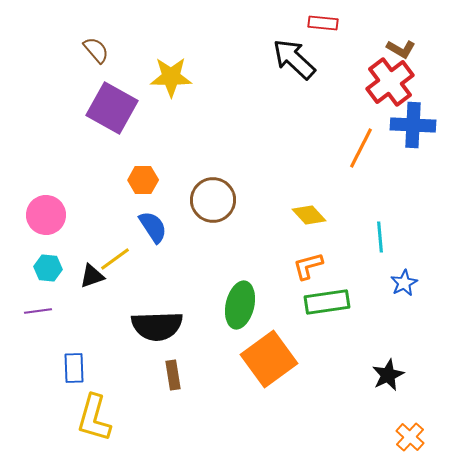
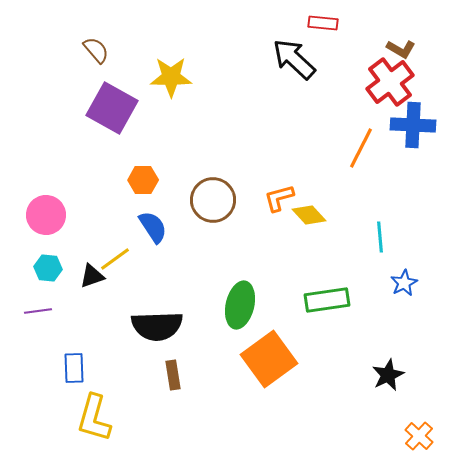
orange L-shape: moved 29 px left, 68 px up
green rectangle: moved 2 px up
orange cross: moved 9 px right, 1 px up
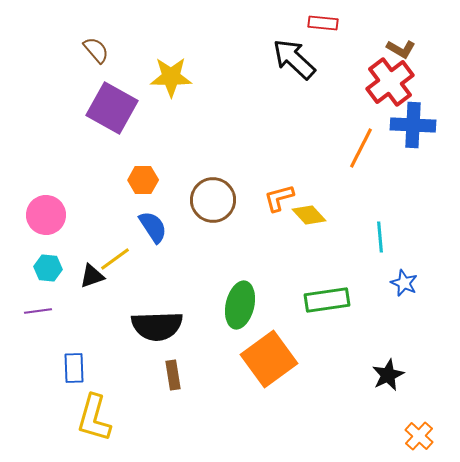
blue star: rotated 20 degrees counterclockwise
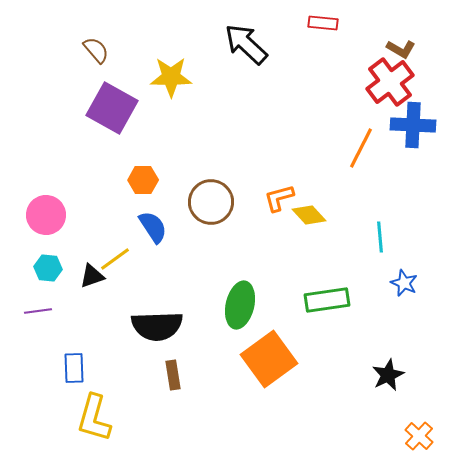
black arrow: moved 48 px left, 15 px up
brown circle: moved 2 px left, 2 px down
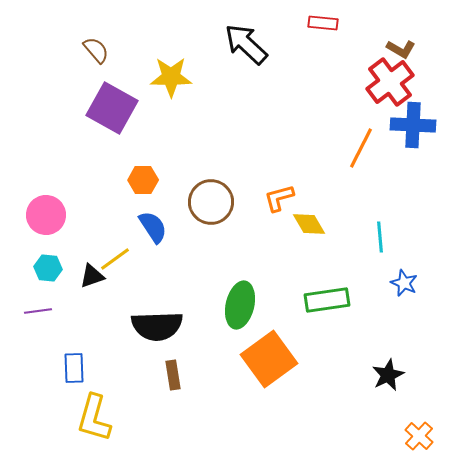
yellow diamond: moved 9 px down; rotated 12 degrees clockwise
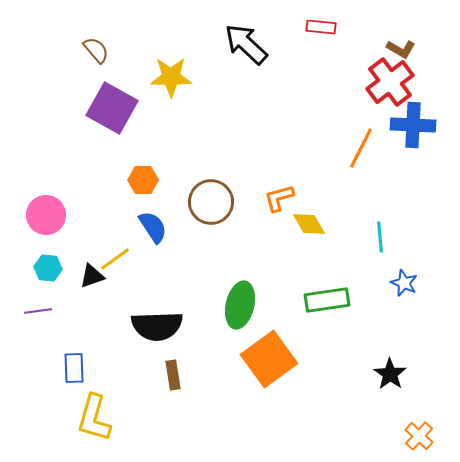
red rectangle: moved 2 px left, 4 px down
black star: moved 2 px right, 1 px up; rotated 12 degrees counterclockwise
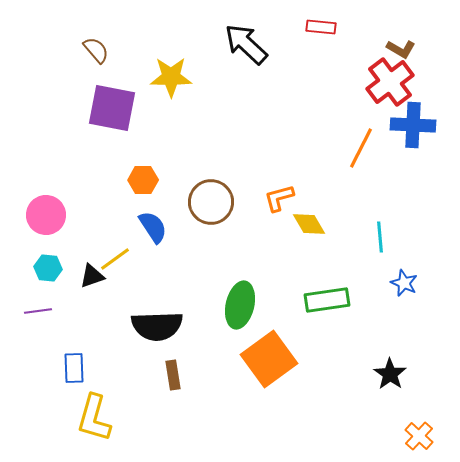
purple square: rotated 18 degrees counterclockwise
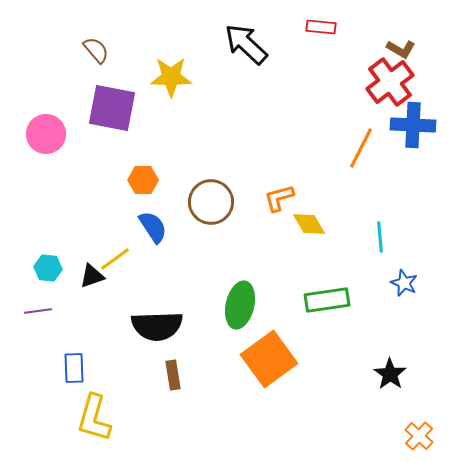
pink circle: moved 81 px up
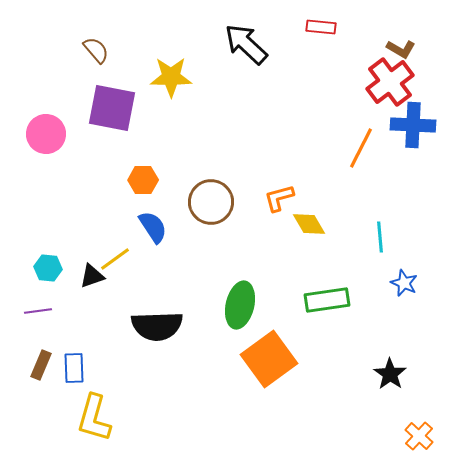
brown rectangle: moved 132 px left, 10 px up; rotated 32 degrees clockwise
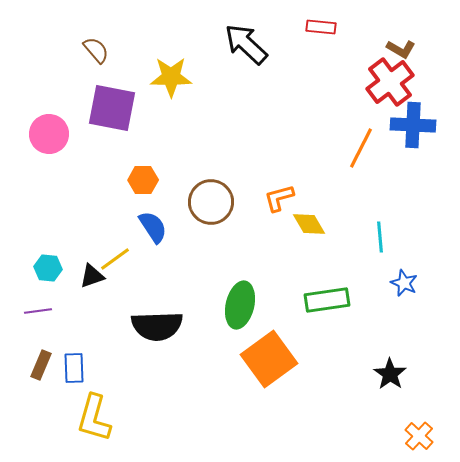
pink circle: moved 3 px right
